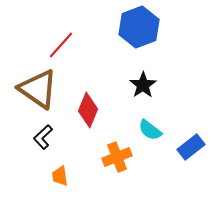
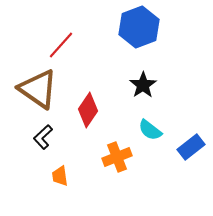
red diamond: rotated 12 degrees clockwise
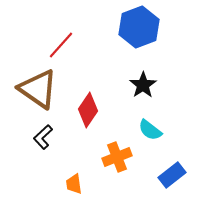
blue rectangle: moved 19 px left, 28 px down
orange trapezoid: moved 14 px right, 8 px down
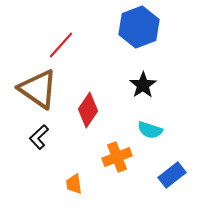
cyan semicircle: rotated 20 degrees counterclockwise
black L-shape: moved 4 px left
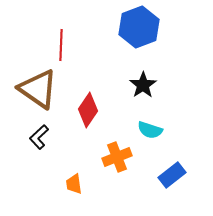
red line: rotated 40 degrees counterclockwise
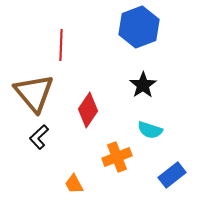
brown triangle: moved 4 px left, 4 px down; rotated 15 degrees clockwise
orange trapezoid: rotated 20 degrees counterclockwise
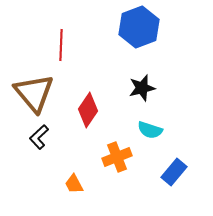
black star: moved 1 px left, 3 px down; rotated 20 degrees clockwise
blue rectangle: moved 2 px right, 3 px up; rotated 12 degrees counterclockwise
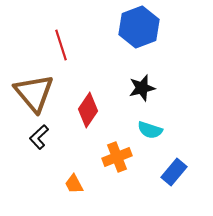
red line: rotated 20 degrees counterclockwise
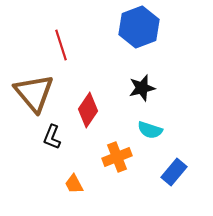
black L-shape: moved 13 px right; rotated 25 degrees counterclockwise
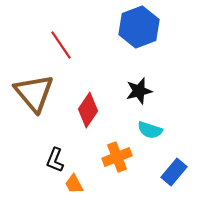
red line: rotated 16 degrees counterclockwise
black star: moved 3 px left, 3 px down
black L-shape: moved 3 px right, 23 px down
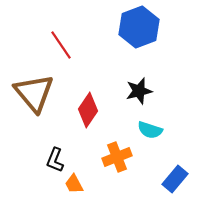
blue rectangle: moved 1 px right, 7 px down
